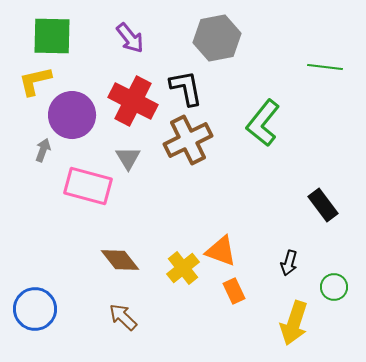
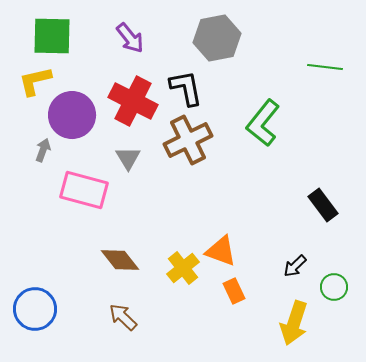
pink rectangle: moved 4 px left, 4 px down
black arrow: moved 6 px right, 3 px down; rotated 30 degrees clockwise
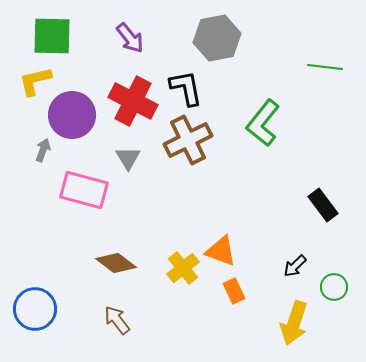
brown diamond: moved 4 px left, 3 px down; rotated 15 degrees counterclockwise
brown arrow: moved 6 px left, 3 px down; rotated 8 degrees clockwise
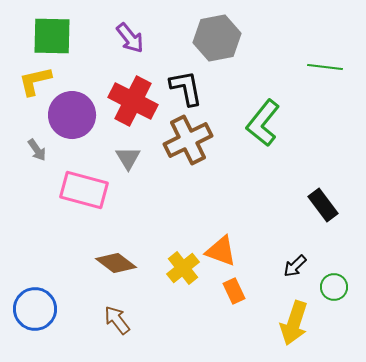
gray arrow: moved 6 px left; rotated 125 degrees clockwise
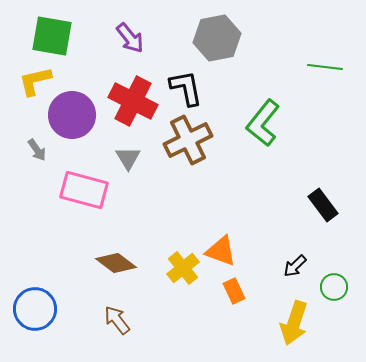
green square: rotated 9 degrees clockwise
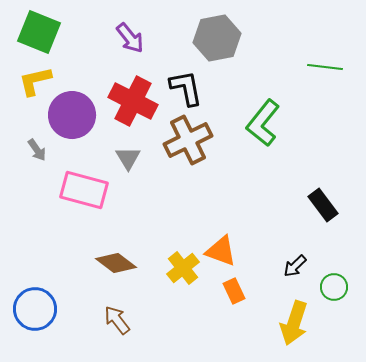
green square: moved 13 px left, 4 px up; rotated 12 degrees clockwise
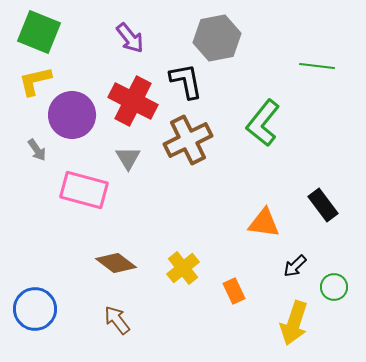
green line: moved 8 px left, 1 px up
black L-shape: moved 7 px up
orange triangle: moved 43 px right, 28 px up; rotated 12 degrees counterclockwise
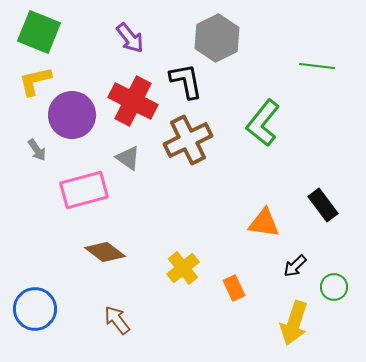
gray hexagon: rotated 15 degrees counterclockwise
gray triangle: rotated 24 degrees counterclockwise
pink rectangle: rotated 30 degrees counterclockwise
brown diamond: moved 11 px left, 11 px up
orange rectangle: moved 3 px up
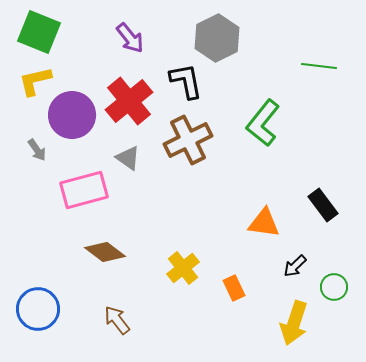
green line: moved 2 px right
red cross: moved 4 px left; rotated 24 degrees clockwise
blue circle: moved 3 px right
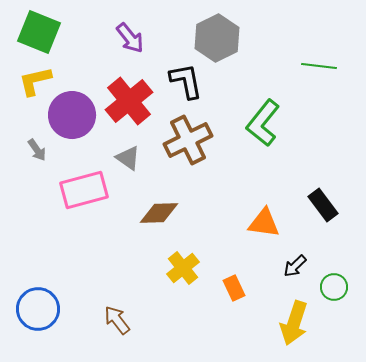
brown diamond: moved 54 px right, 39 px up; rotated 39 degrees counterclockwise
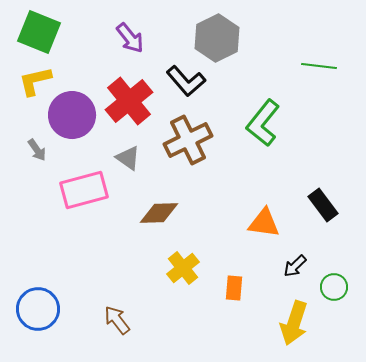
black L-shape: rotated 150 degrees clockwise
orange rectangle: rotated 30 degrees clockwise
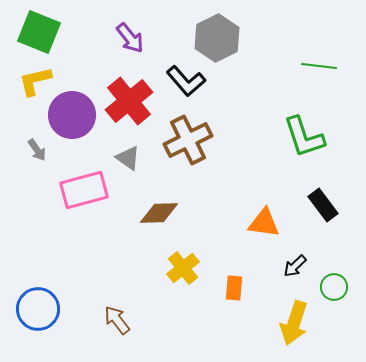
green L-shape: moved 41 px right, 14 px down; rotated 57 degrees counterclockwise
